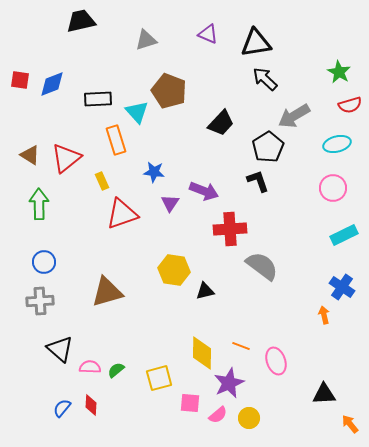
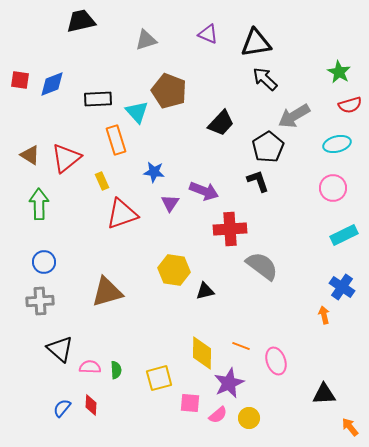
green semicircle at (116, 370): rotated 126 degrees clockwise
orange arrow at (350, 424): moved 3 px down
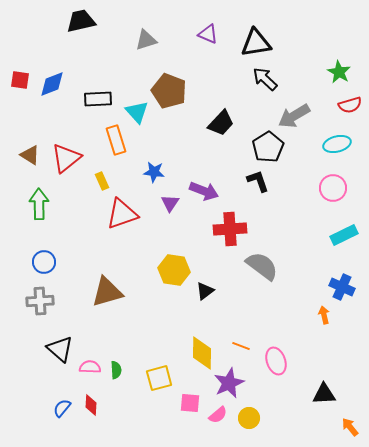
blue cross at (342, 287): rotated 10 degrees counterclockwise
black triangle at (205, 291): rotated 24 degrees counterclockwise
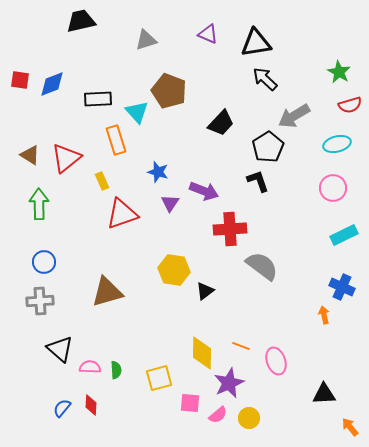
blue star at (154, 172): moved 4 px right; rotated 10 degrees clockwise
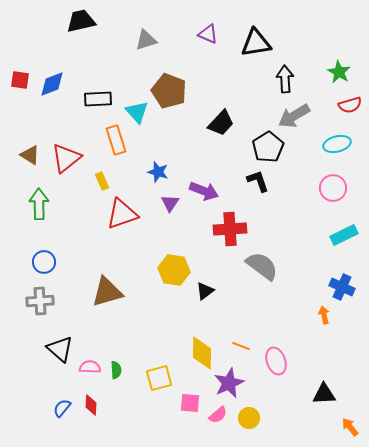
black arrow at (265, 79): moved 20 px right; rotated 44 degrees clockwise
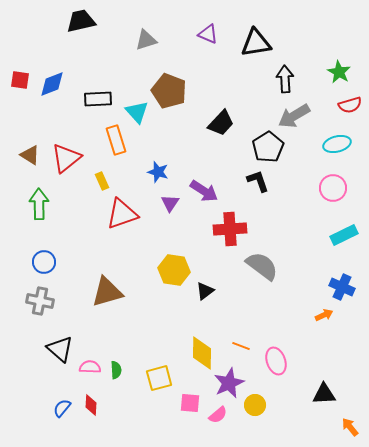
purple arrow at (204, 191): rotated 12 degrees clockwise
gray cross at (40, 301): rotated 16 degrees clockwise
orange arrow at (324, 315): rotated 78 degrees clockwise
yellow circle at (249, 418): moved 6 px right, 13 px up
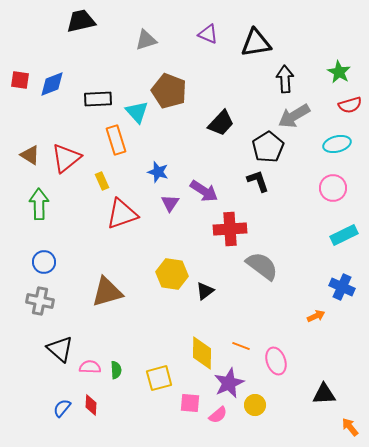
yellow hexagon at (174, 270): moved 2 px left, 4 px down
orange arrow at (324, 315): moved 8 px left, 1 px down
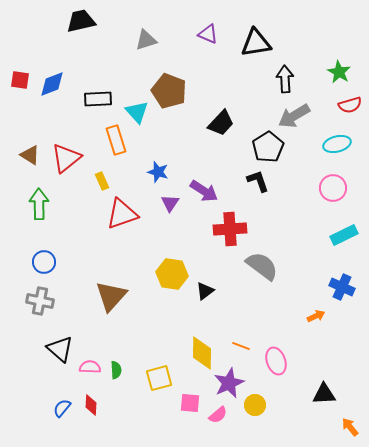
brown triangle at (107, 292): moved 4 px right, 4 px down; rotated 32 degrees counterclockwise
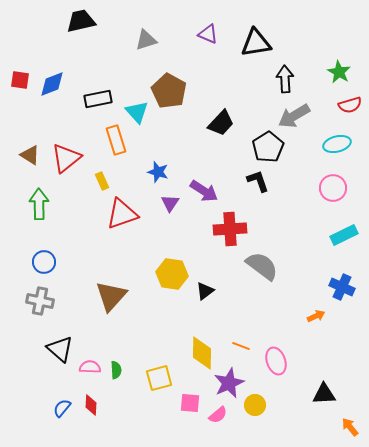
brown pentagon at (169, 91): rotated 8 degrees clockwise
black rectangle at (98, 99): rotated 8 degrees counterclockwise
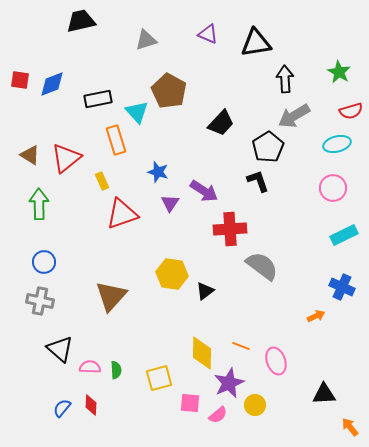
red semicircle at (350, 105): moved 1 px right, 6 px down
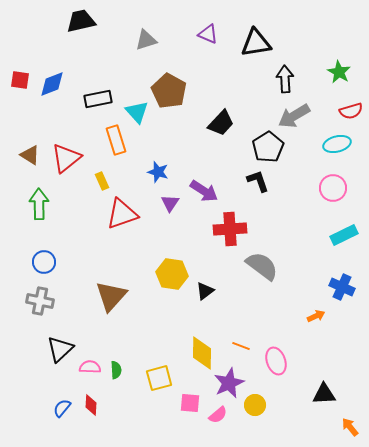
black triangle at (60, 349): rotated 36 degrees clockwise
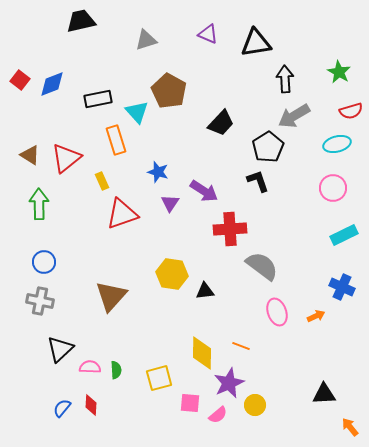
red square at (20, 80): rotated 30 degrees clockwise
black triangle at (205, 291): rotated 30 degrees clockwise
pink ellipse at (276, 361): moved 1 px right, 49 px up
